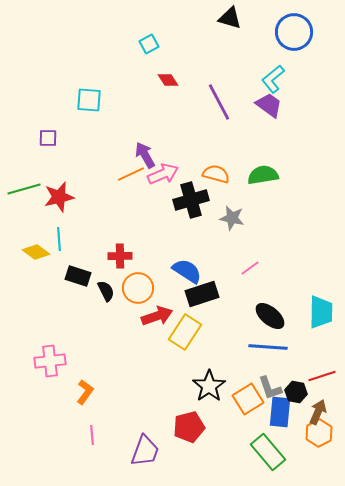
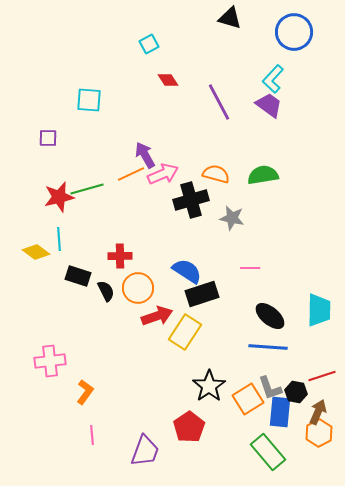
cyan L-shape at (273, 79): rotated 8 degrees counterclockwise
green line at (24, 189): moved 63 px right
pink line at (250, 268): rotated 36 degrees clockwise
cyan trapezoid at (321, 312): moved 2 px left, 2 px up
red pentagon at (189, 427): rotated 20 degrees counterclockwise
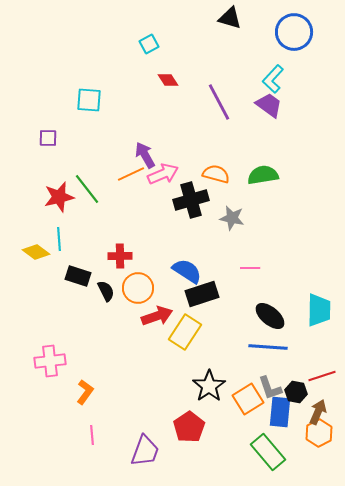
green line at (87, 189): rotated 68 degrees clockwise
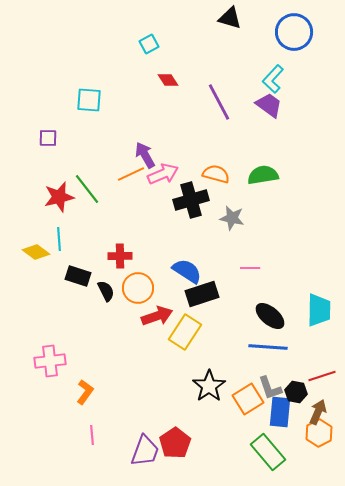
red pentagon at (189, 427): moved 14 px left, 16 px down
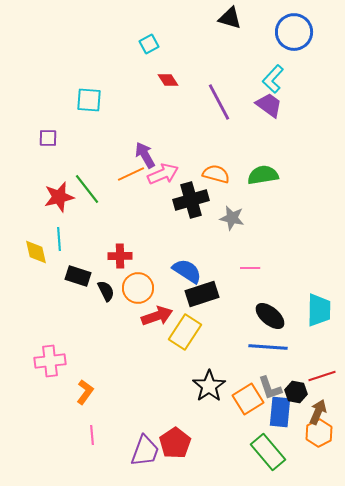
yellow diamond at (36, 252): rotated 40 degrees clockwise
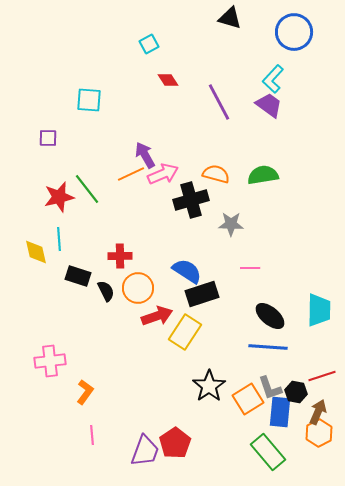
gray star at (232, 218): moved 1 px left, 6 px down; rotated 10 degrees counterclockwise
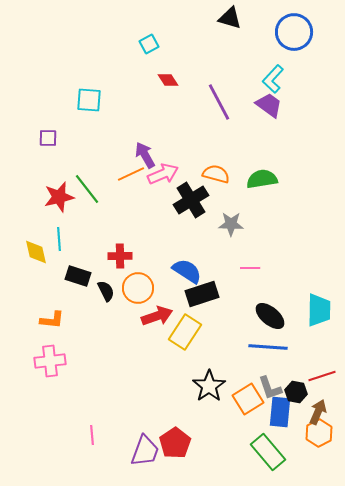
green semicircle at (263, 175): moved 1 px left, 4 px down
black cross at (191, 200): rotated 16 degrees counterclockwise
orange L-shape at (85, 392): moved 33 px left, 72 px up; rotated 60 degrees clockwise
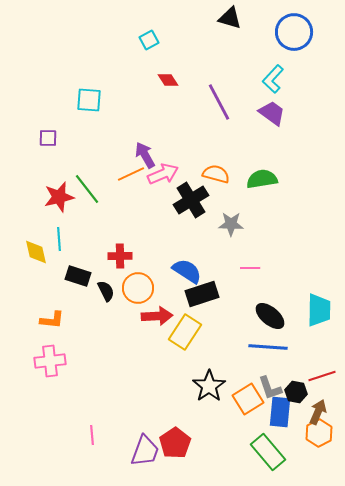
cyan square at (149, 44): moved 4 px up
purple trapezoid at (269, 105): moved 3 px right, 8 px down
red arrow at (157, 316): rotated 16 degrees clockwise
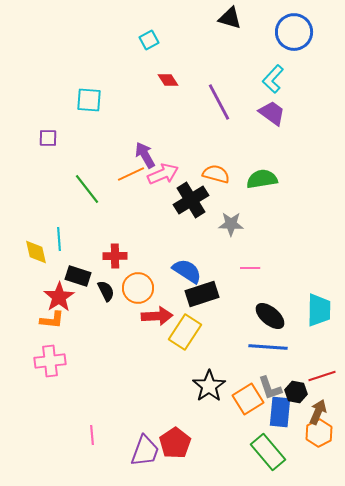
red star at (59, 197): moved 100 px down; rotated 20 degrees counterclockwise
red cross at (120, 256): moved 5 px left
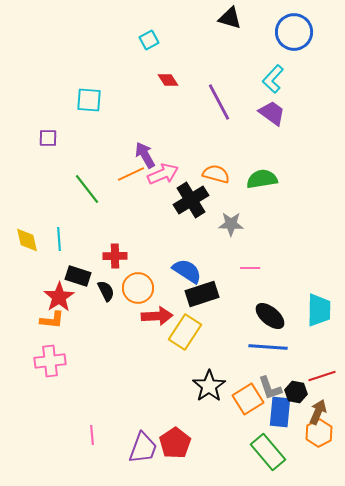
yellow diamond at (36, 252): moved 9 px left, 12 px up
purple trapezoid at (145, 451): moved 2 px left, 3 px up
